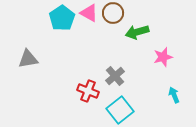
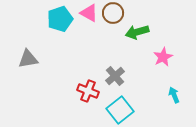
cyan pentagon: moved 2 px left, 1 px down; rotated 15 degrees clockwise
pink star: rotated 12 degrees counterclockwise
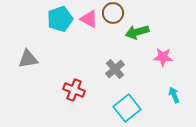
pink triangle: moved 6 px down
pink star: rotated 30 degrees clockwise
gray cross: moved 7 px up
red cross: moved 14 px left, 1 px up
cyan square: moved 7 px right, 2 px up
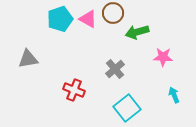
pink triangle: moved 1 px left
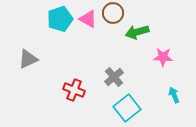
gray triangle: rotated 15 degrees counterclockwise
gray cross: moved 1 px left, 8 px down
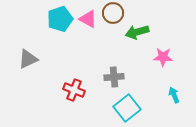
gray cross: rotated 36 degrees clockwise
